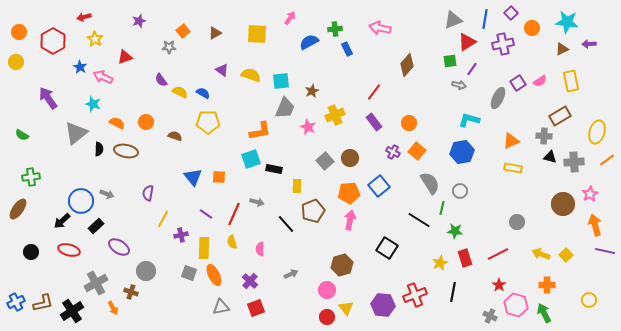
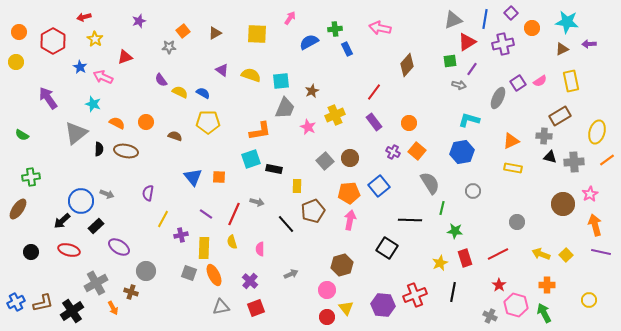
gray circle at (460, 191): moved 13 px right
black line at (419, 220): moved 9 px left; rotated 30 degrees counterclockwise
purple line at (605, 251): moved 4 px left, 1 px down
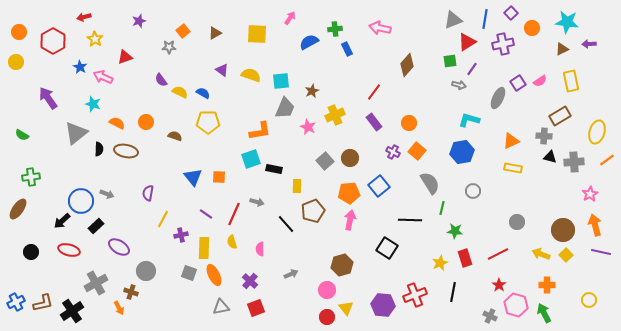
brown circle at (563, 204): moved 26 px down
orange arrow at (113, 308): moved 6 px right
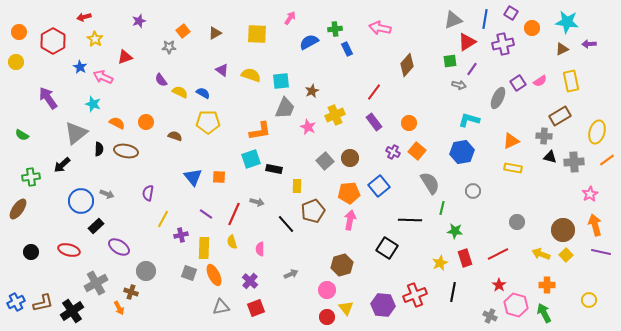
purple square at (511, 13): rotated 16 degrees counterclockwise
black arrow at (62, 221): moved 56 px up
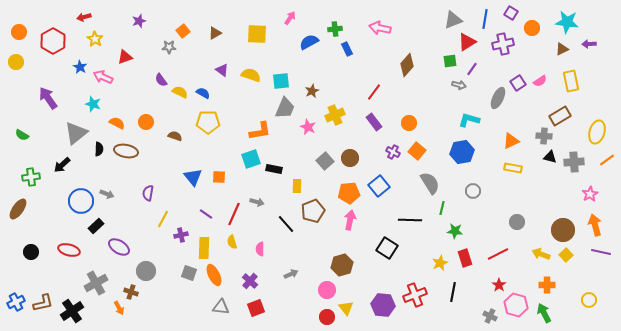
gray triangle at (221, 307): rotated 18 degrees clockwise
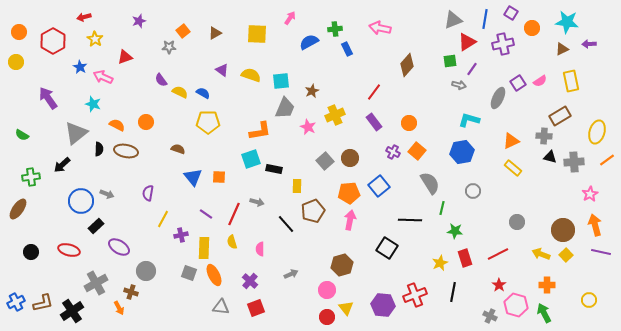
orange semicircle at (117, 123): moved 2 px down
brown semicircle at (175, 136): moved 3 px right, 13 px down
yellow rectangle at (513, 168): rotated 30 degrees clockwise
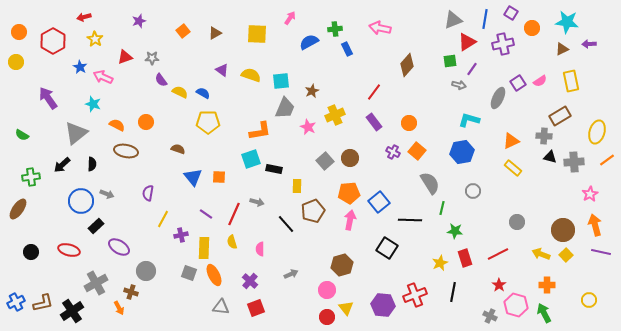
gray star at (169, 47): moved 17 px left, 11 px down
black semicircle at (99, 149): moved 7 px left, 15 px down
blue square at (379, 186): moved 16 px down
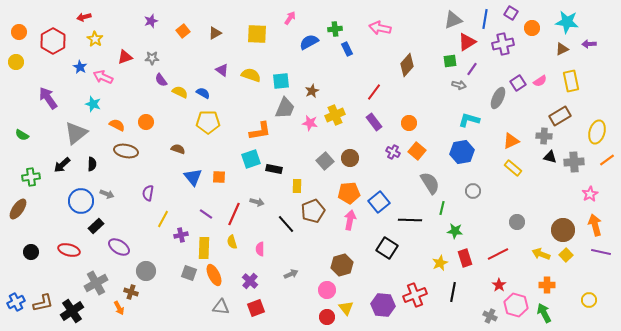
purple star at (139, 21): moved 12 px right
pink star at (308, 127): moved 2 px right, 4 px up; rotated 14 degrees counterclockwise
